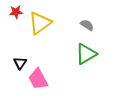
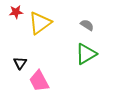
pink trapezoid: moved 1 px right, 2 px down
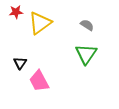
green triangle: rotated 25 degrees counterclockwise
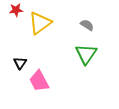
red star: moved 2 px up
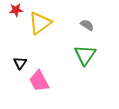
green triangle: moved 1 px left, 1 px down
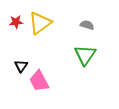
red star: moved 12 px down
gray semicircle: rotated 16 degrees counterclockwise
black triangle: moved 1 px right, 3 px down
